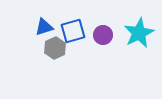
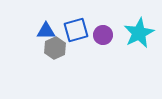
blue triangle: moved 2 px right, 4 px down; rotated 18 degrees clockwise
blue square: moved 3 px right, 1 px up
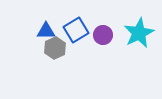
blue square: rotated 15 degrees counterclockwise
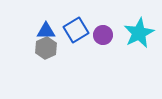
gray hexagon: moved 9 px left
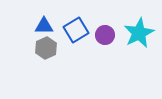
blue triangle: moved 2 px left, 5 px up
purple circle: moved 2 px right
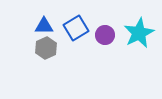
blue square: moved 2 px up
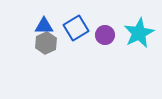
gray hexagon: moved 5 px up
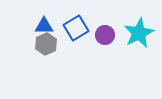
gray hexagon: moved 1 px down
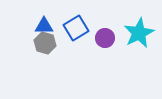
purple circle: moved 3 px down
gray hexagon: moved 1 px left, 1 px up; rotated 20 degrees counterclockwise
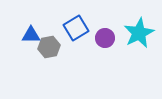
blue triangle: moved 13 px left, 9 px down
gray hexagon: moved 4 px right, 4 px down; rotated 25 degrees counterclockwise
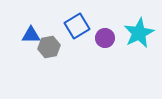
blue square: moved 1 px right, 2 px up
